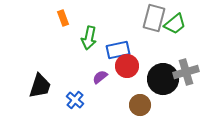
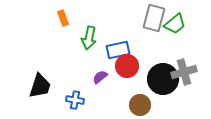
gray cross: moved 2 px left
blue cross: rotated 30 degrees counterclockwise
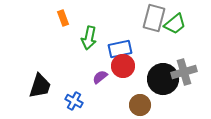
blue rectangle: moved 2 px right, 1 px up
red circle: moved 4 px left
blue cross: moved 1 px left, 1 px down; rotated 18 degrees clockwise
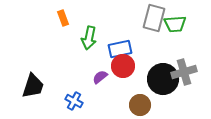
green trapezoid: rotated 35 degrees clockwise
black trapezoid: moved 7 px left
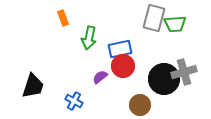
black circle: moved 1 px right
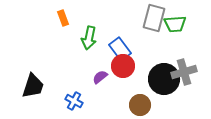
blue rectangle: rotated 65 degrees clockwise
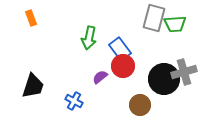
orange rectangle: moved 32 px left
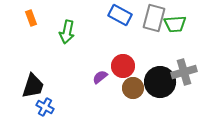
green arrow: moved 22 px left, 6 px up
blue rectangle: moved 34 px up; rotated 25 degrees counterclockwise
black circle: moved 4 px left, 3 px down
blue cross: moved 29 px left, 6 px down
brown circle: moved 7 px left, 17 px up
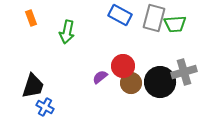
brown circle: moved 2 px left, 5 px up
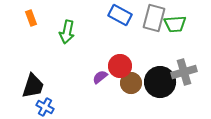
red circle: moved 3 px left
